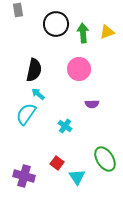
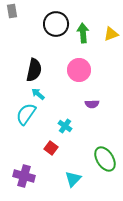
gray rectangle: moved 6 px left, 1 px down
yellow triangle: moved 4 px right, 2 px down
pink circle: moved 1 px down
red square: moved 6 px left, 15 px up
cyan triangle: moved 4 px left, 2 px down; rotated 18 degrees clockwise
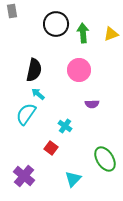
purple cross: rotated 25 degrees clockwise
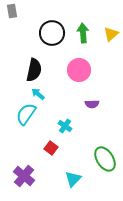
black circle: moved 4 px left, 9 px down
yellow triangle: rotated 21 degrees counterclockwise
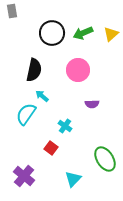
green arrow: rotated 108 degrees counterclockwise
pink circle: moved 1 px left
cyan arrow: moved 4 px right, 2 px down
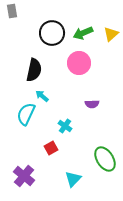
pink circle: moved 1 px right, 7 px up
cyan semicircle: rotated 10 degrees counterclockwise
red square: rotated 24 degrees clockwise
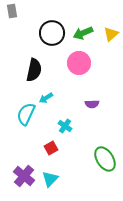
cyan arrow: moved 4 px right, 2 px down; rotated 72 degrees counterclockwise
cyan triangle: moved 23 px left
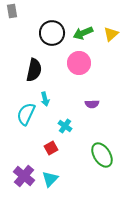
cyan arrow: moved 1 px left, 1 px down; rotated 72 degrees counterclockwise
green ellipse: moved 3 px left, 4 px up
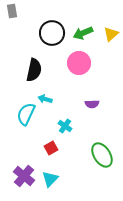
cyan arrow: rotated 120 degrees clockwise
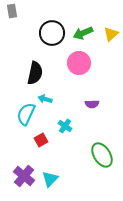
black semicircle: moved 1 px right, 3 px down
red square: moved 10 px left, 8 px up
